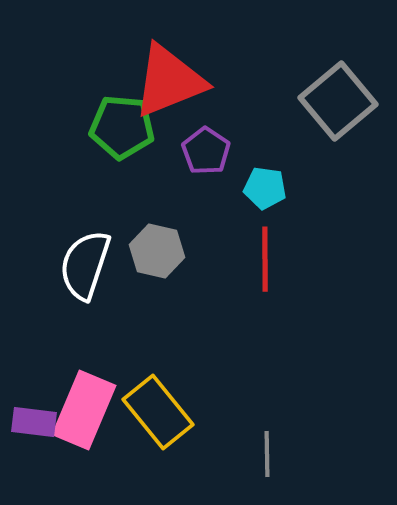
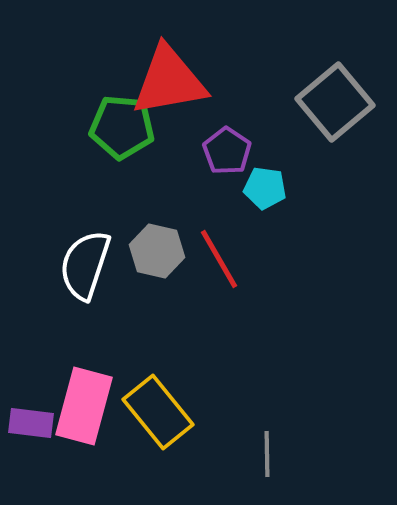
red triangle: rotated 12 degrees clockwise
gray square: moved 3 px left, 1 px down
purple pentagon: moved 21 px right
red line: moved 46 px left; rotated 30 degrees counterclockwise
pink rectangle: moved 4 px up; rotated 8 degrees counterclockwise
purple rectangle: moved 3 px left, 1 px down
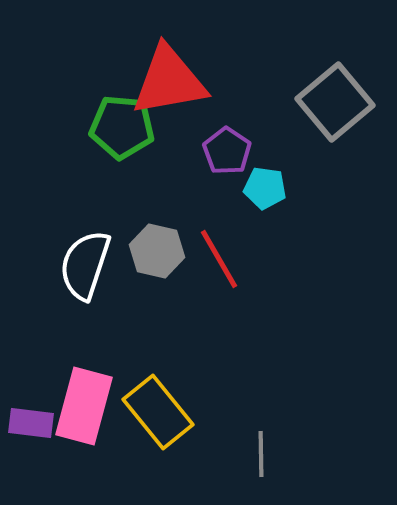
gray line: moved 6 px left
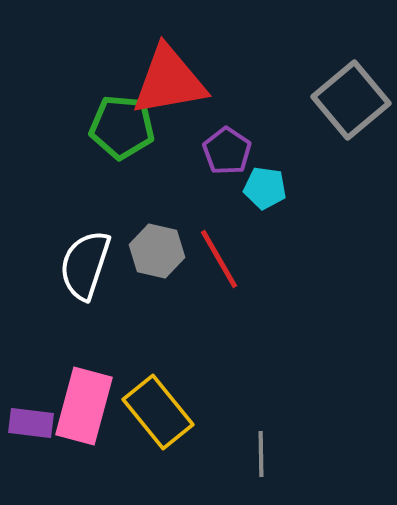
gray square: moved 16 px right, 2 px up
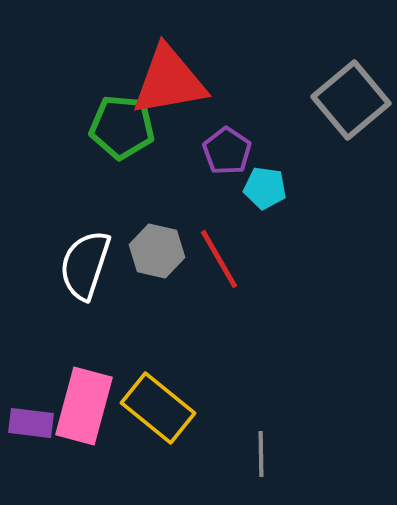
yellow rectangle: moved 4 px up; rotated 12 degrees counterclockwise
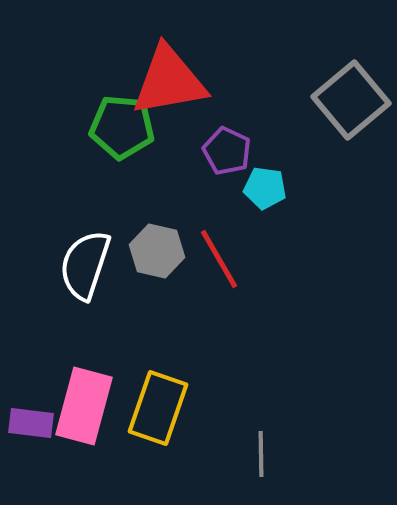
purple pentagon: rotated 9 degrees counterclockwise
yellow rectangle: rotated 70 degrees clockwise
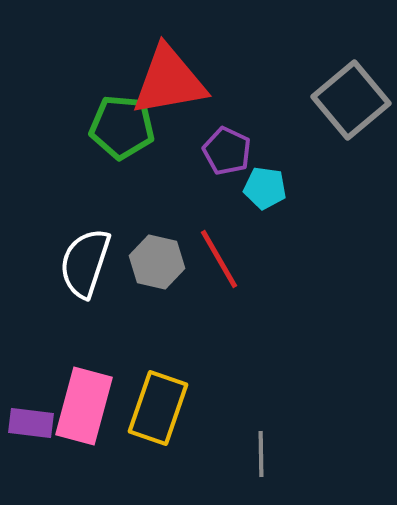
gray hexagon: moved 11 px down
white semicircle: moved 2 px up
